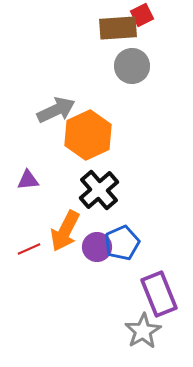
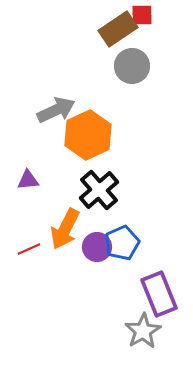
red square: rotated 25 degrees clockwise
brown rectangle: moved 1 px down; rotated 30 degrees counterclockwise
orange arrow: moved 2 px up
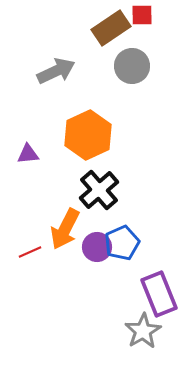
brown rectangle: moved 7 px left, 1 px up
gray arrow: moved 39 px up
purple triangle: moved 26 px up
red line: moved 1 px right, 3 px down
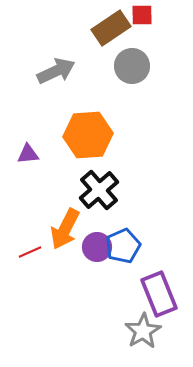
orange hexagon: rotated 21 degrees clockwise
blue pentagon: moved 1 px right, 3 px down
